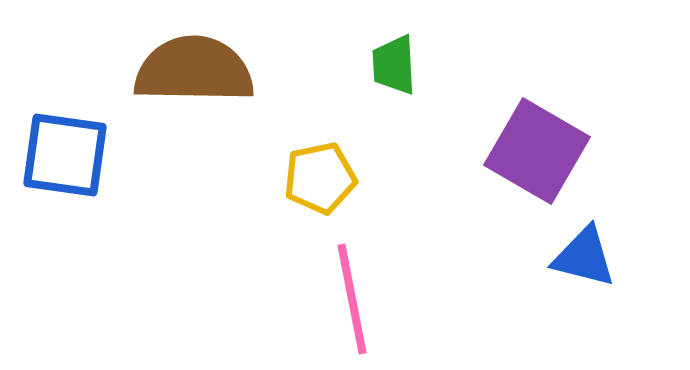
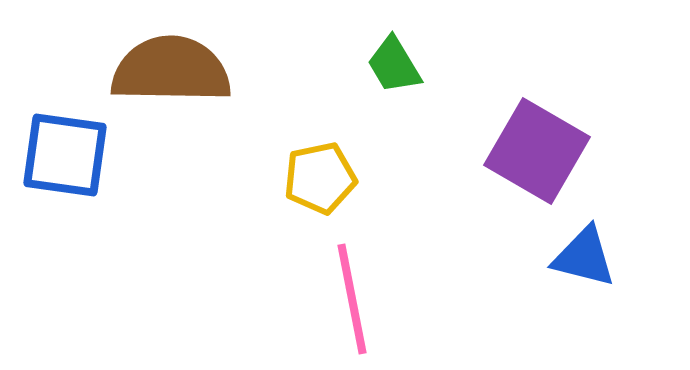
green trapezoid: rotated 28 degrees counterclockwise
brown semicircle: moved 23 px left
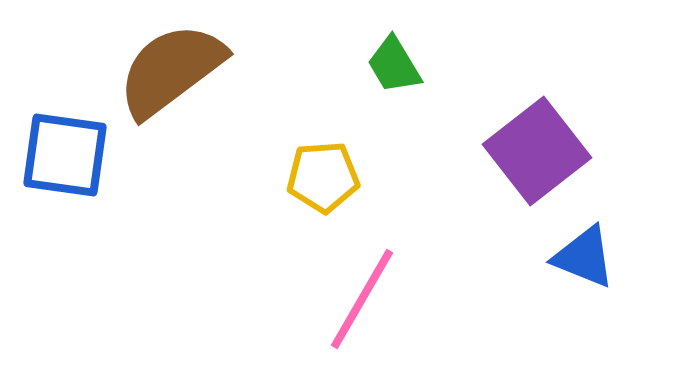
brown semicircle: rotated 38 degrees counterclockwise
purple square: rotated 22 degrees clockwise
yellow pentagon: moved 3 px right, 1 px up; rotated 8 degrees clockwise
blue triangle: rotated 8 degrees clockwise
pink line: moved 10 px right; rotated 41 degrees clockwise
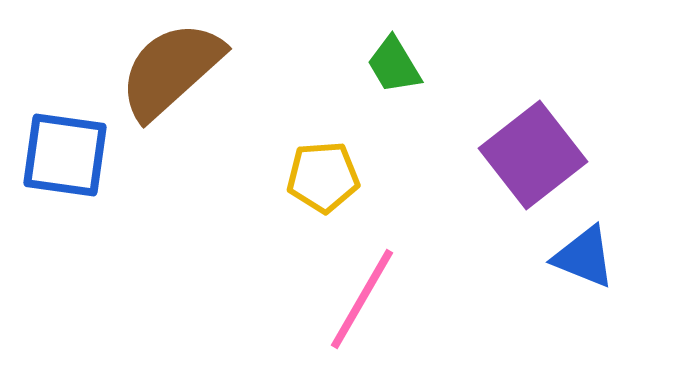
brown semicircle: rotated 5 degrees counterclockwise
purple square: moved 4 px left, 4 px down
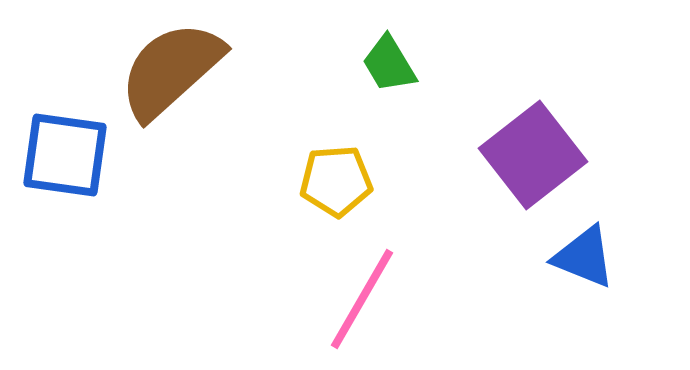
green trapezoid: moved 5 px left, 1 px up
yellow pentagon: moved 13 px right, 4 px down
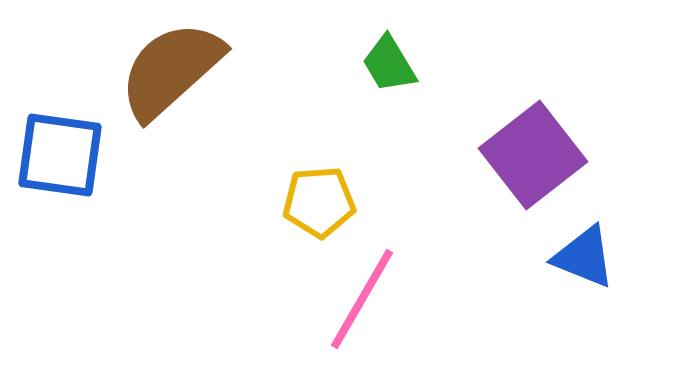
blue square: moved 5 px left
yellow pentagon: moved 17 px left, 21 px down
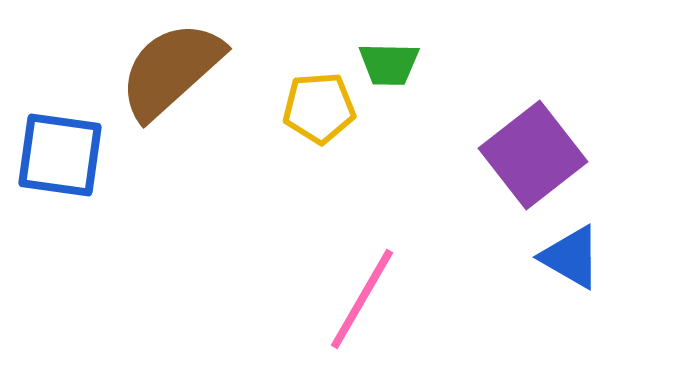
green trapezoid: rotated 58 degrees counterclockwise
yellow pentagon: moved 94 px up
blue triangle: moved 13 px left; rotated 8 degrees clockwise
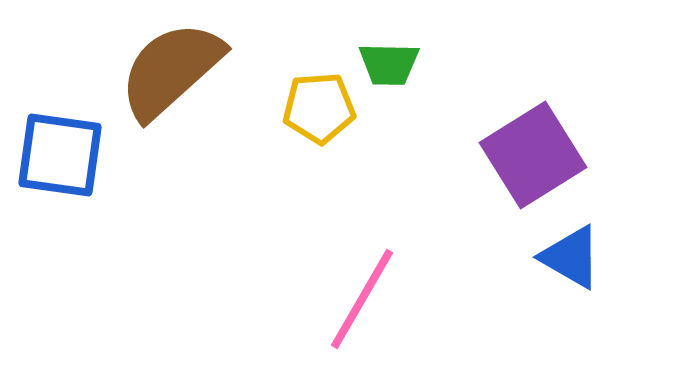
purple square: rotated 6 degrees clockwise
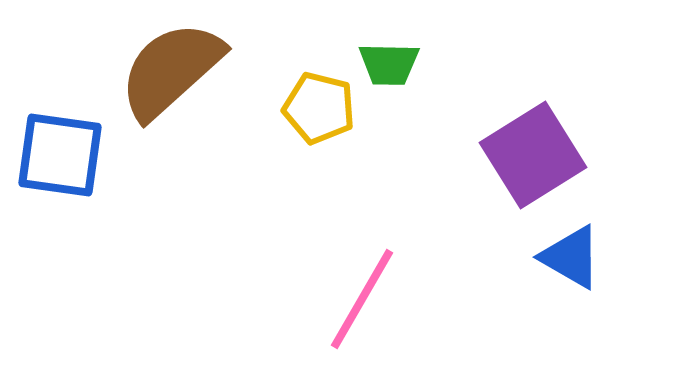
yellow pentagon: rotated 18 degrees clockwise
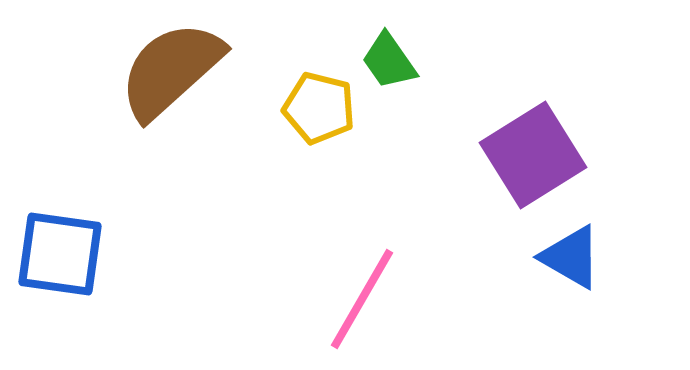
green trapezoid: moved 3 px up; rotated 54 degrees clockwise
blue square: moved 99 px down
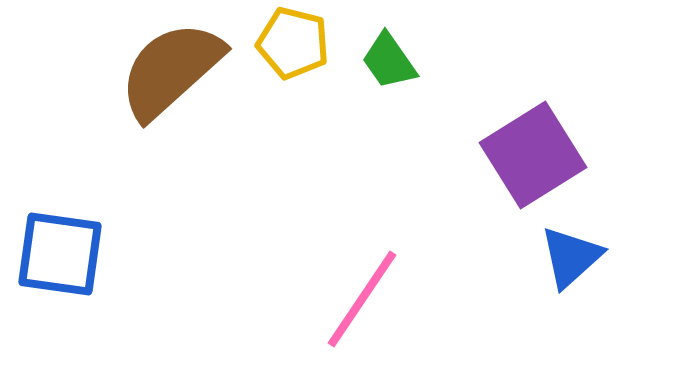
yellow pentagon: moved 26 px left, 65 px up
blue triangle: rotated 48 degrees clockwise
pink line: rotated 4 degrees clockwise
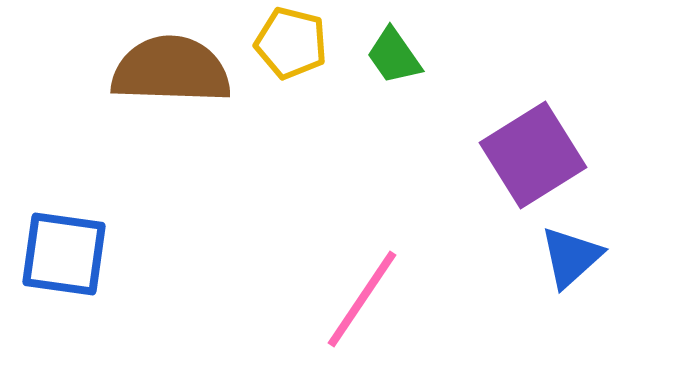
yellow pentagon: moved 2 px left
green trapezoid: moved 5 px right, 5 px up
brown semicircle: rotated 44 degrees clockwise
blue square: moved 4 px right
